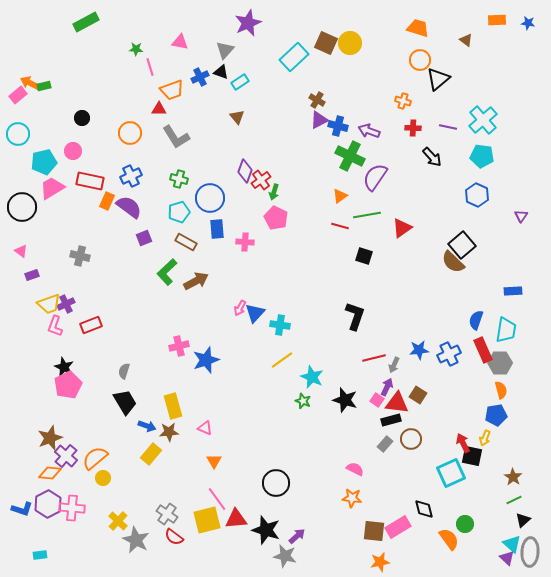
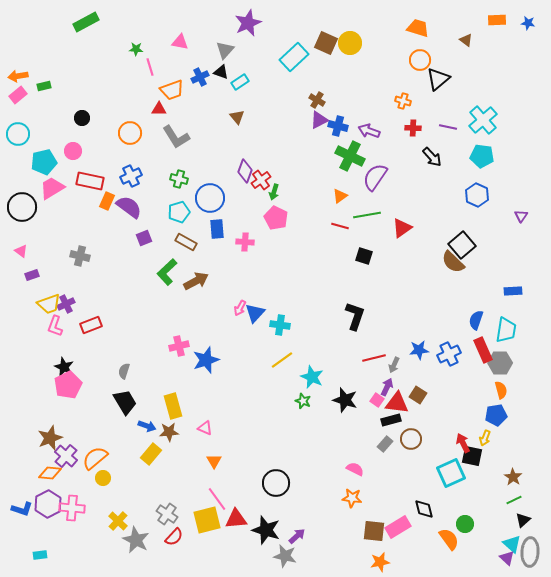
orange arrow at (30, 83): moved 12 px left, 7 px up; rotated 36 degrees counterclockwise
red semicircle at (174, 537): rotated 84 degrees counterclockwise
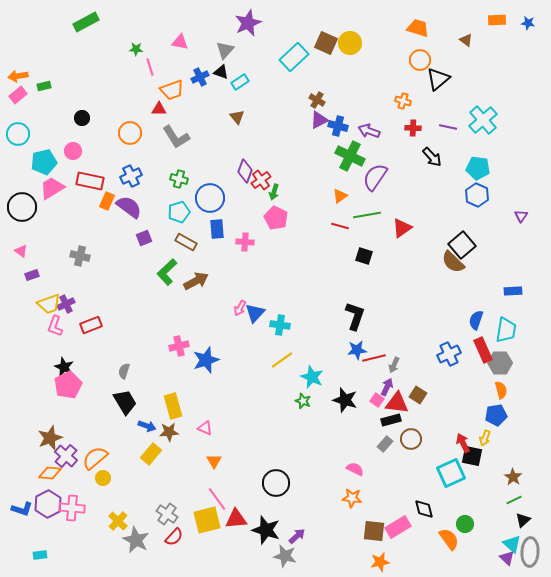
cyan pentagon at (482, 156): moved 4 px left, 12 px down
blue star at (419, 350): moved 62 px left
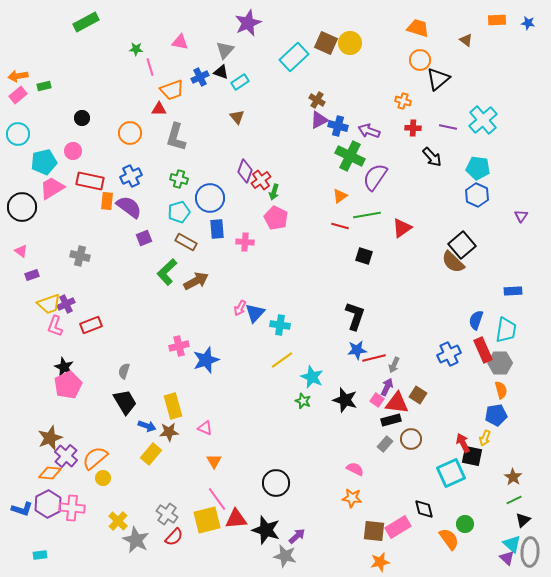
gray L-shape at (176, 137): rotated 48 degrees clockwise
orange rectangle at (107, 201): rotated 18 degrees counterclockwise
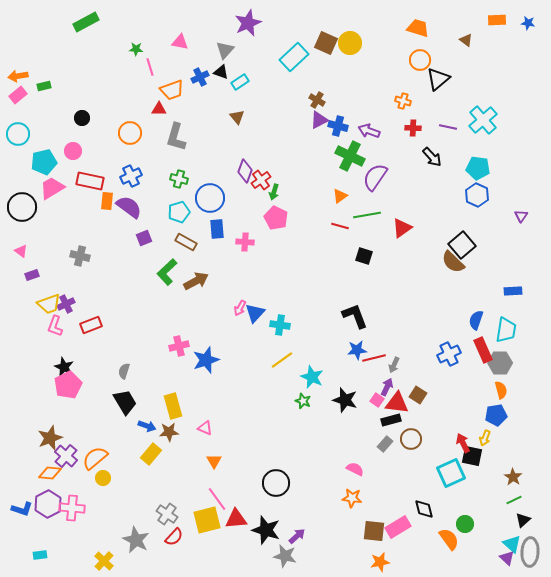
black L-shape at (355, 316): rotated 40 degrees counterclockwise
yellow cross at (118, 521): moved 14 px left, 40 px down
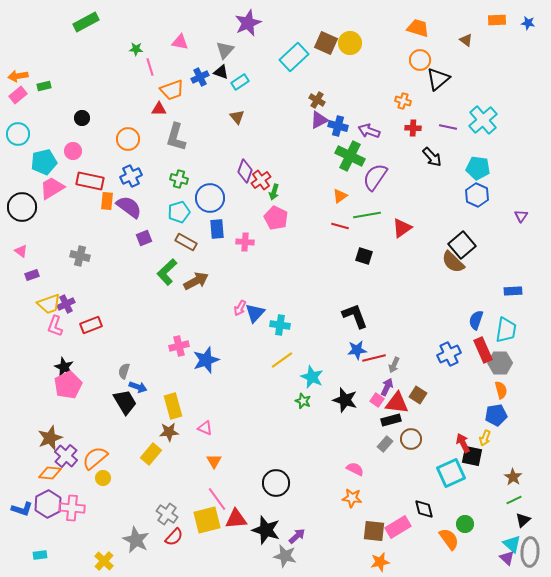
orange circle at (130, 133): moved 2 px left, 6 px down
blue arrow at (147, 426): moved 9 px left, 39 px up
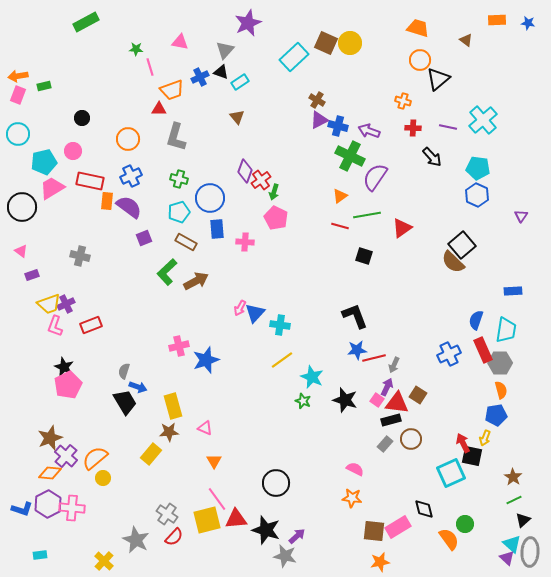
pink rectangle at (18, 95): rotated 30 degrees counterclockwise
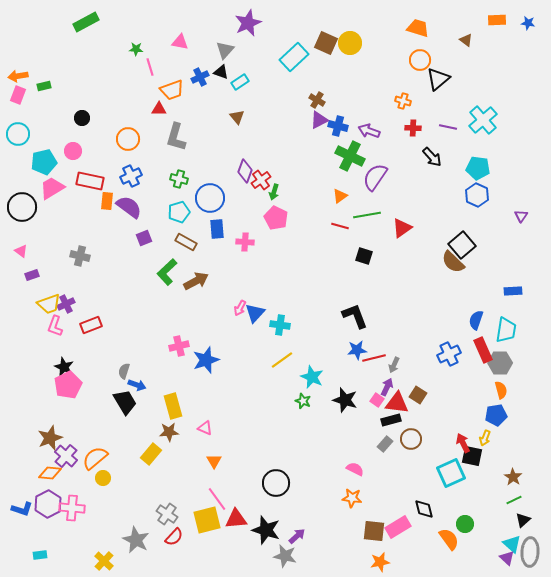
blue arrow at (138, 387): moved 1 px left, 2 px up
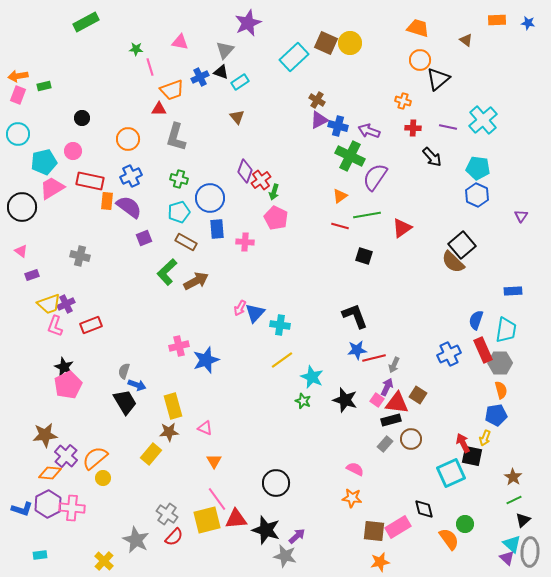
brown star at (50, 438): moved 5 px left, 3 px up; rotated 15 degrees clockwise
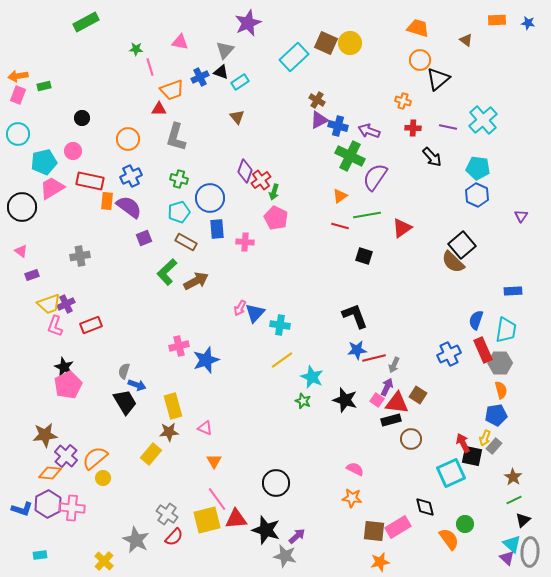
gray cross at (80, 256): rotated 24 degrees counterclockwise
gray rectangle at (385, 444): moved 109 px right, 2 px down
black diamond at (424, 509): moved 1 px right, 2 px up
